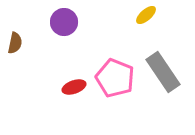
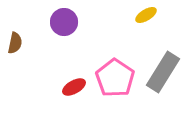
yellow ellipse: rotated 10 degrees clockwise
gray rectangle: rotated 66 degrees clockwise
pink pentagon: rotated 12 degrees clockwise
red ellipse: rotated 10 degrees counterclockwise
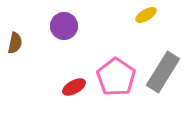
purple circle: moved 4 px down
pink pentagon: moved 1 px right, 1 px up
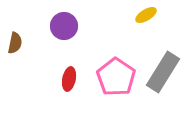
red ellipse: moved 5 px left, 8 px up; rotated 50 degrees counterclockwise
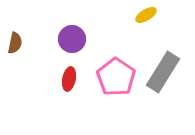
purple circle: moved 8 px right, 13 px down
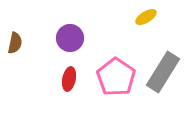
yellow ellipse: moved 2 px down
purple circle: moved 2 px left, 1 px up
